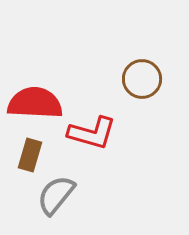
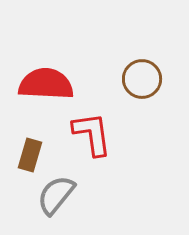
red semicircle: moved 11 px right, 19 px up
red L-shape: moved 1 px down; rotated 114 degrees counterclockwise
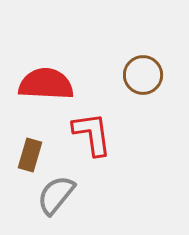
brown circle: moved 1 px right, 4 px up
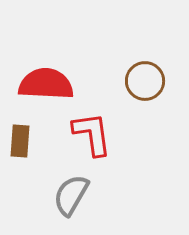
brown circle: moved 2 px right, 6 px down
brown rectangle: moved 10 px left, 14 px up; rotated 12 degrees counterclockwise
gray semicircle: moved 15 px right; rotated 9 degrees counterclockwise
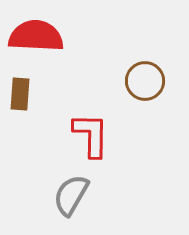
red semicircle: moved 10 px left, 48 px up
red L-shape: moved 1 px left, 1 px down; rotated 9 degrees clockwise
brown rectangle: moved 47 px up
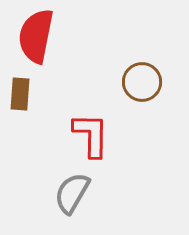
red semicircle: rotated 82 degrees counterclockwise
brown circle: moved 3 px left, 1 px down
gray semicircle: moved 1 px right, 2 px up
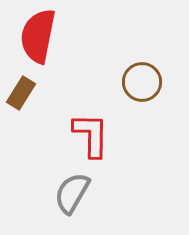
red semicircle: moved 2 px right
brown rectangle: moved 1 px right, 1 px up; rotated 28 degrees clockwise
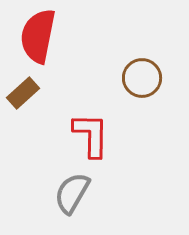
brown circle: moved 4 px up
brown rectangle: moved 2 px right; rotated 16 degrees clockwise
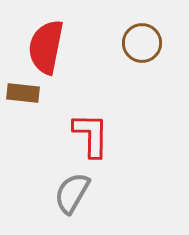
red semicircle: moved 8 px right, 11 px down
brown circle: moved 35 px up
brown rectangle: rotated 48 degrees clockwise
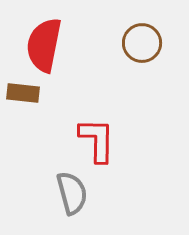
red semicircle: moved 2 px left, 2 px up
red L-shape: moved 6 px right, 5 px down
gray semicircle: rotated 135 degrees clockwise
